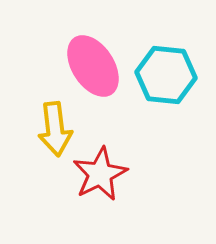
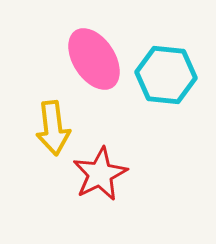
pink ellipse: moved 1 px right, 7 px up
yellow arrow: moved 2 px left, 1 px up
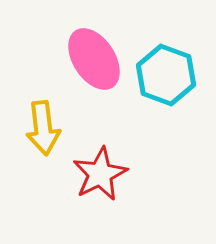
cyan hexagon: rotated 14 degrees clockwise
yellow arrow: moved 10 px left
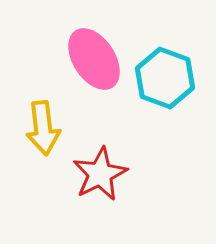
cyan hexagon: moved 1 px left, 3 px down
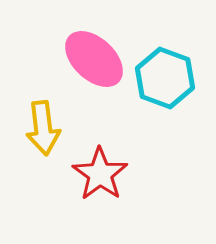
pink ellipse: rotated 14 degrees counterclockwise
red star: rotated 10 degrees counterclockwise
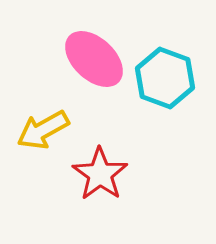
yellow arrow: moved 2 px down; rotated 68 degrees clockwise
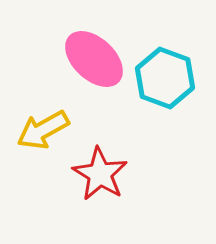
red star: rotated 4 degrees counterclockwise
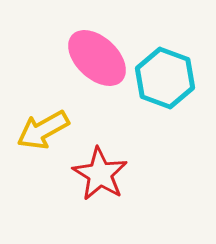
pink ellipse: moved 3 px right, 1 px up
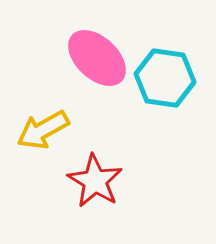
cyan hexagon: rotated 12 degrees counterclockwise
red star: moved 5 px left, 7 px down
